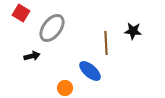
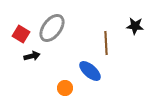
red square: moved 21 px down
black star: moved 2 px right, 5 px up
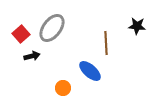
black star: moved 2 px right
red square: rotated 18 degrees clockwise
orange circle: moved 2 px left
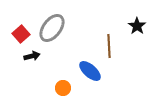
black star: rotated 30 degrees clockwise
brown line: moved 3 px right, 3 px down
